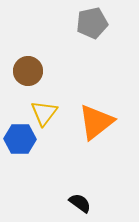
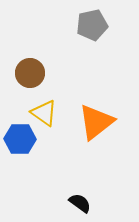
gray pentagon: moved 2 px down
brown circle: moved 2 px right, 2 px down
yellow triangle: rotated 32 degrees counterclockwise
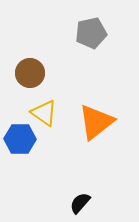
gray pentagon: moved 1 px left, 8 px down
black semicircle: rotated 85 degrees counterclockwise
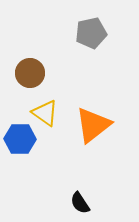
yellow triangle: moved 1 px right
orange triangle: moved 3 px left, 3 px down
black semicircle: rotated 75 degrees counterclockwise
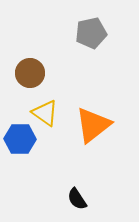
black semicircle: moved 3 px left, 4 px up
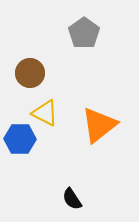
gray pentagon: moved 7 px left; rotated 24 degrees counterclockwise
yellow triangle: rotated 8 degrees counterclockwise
orange triangle: moved 6 px right
black semicircle: moved 5 px left
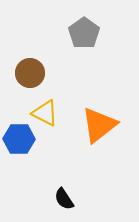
blue hexagon: moved 1 px left
black semicircle: moved 8 px left
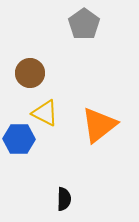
gray pentagon: moved 9 px up
black semicircle: rotated 145 degrees counterclockwise
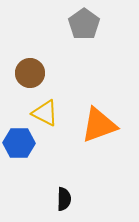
orange triangle: rotated 18 degrees clockwise
blue hexagon: moved 4 px down
